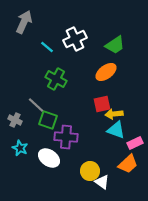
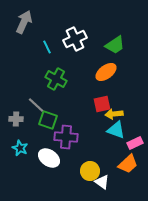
cyan line: rotated 24 degrees clockwise
gray cross: moved 1 px right, 1 px up; rotated 24 degrees counterclockwise
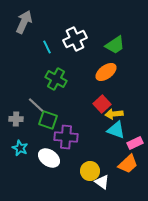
red square: rotated 30 degrees counterclockwise
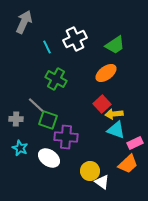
orange ellipse: moved 1 px down
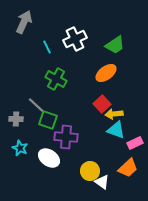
orange trapezoid: moved 4 px down
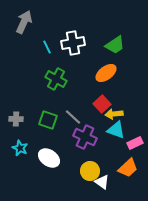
white cross: moved 2 px left, 4 px down; rotated 15 degrees clockwise
gray line: moved 37 px right, 12 px down
purple cross: moved 19 px right; rotated 20 degrees clockwise
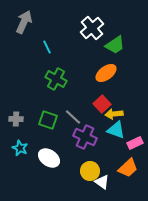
white cross: moved 19 px right, 15 px up; rotated 30 degrees counterclockwise
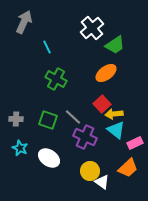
cyan triangle: rotated 18 degrees clockwise
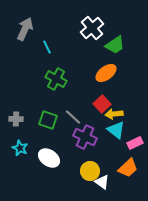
gray arrow: moved 1 px right, 7 px down
